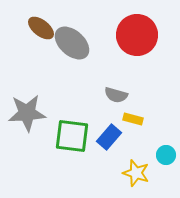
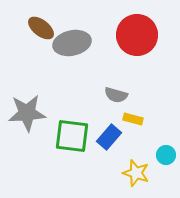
gray ellipse: rotated 54 degrees counterclockwise
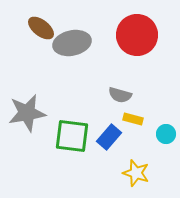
gray semicircle: moved 4 px right
gray star: rotated 6 degrees counterclockwise
cyan circle: moved 21 px up
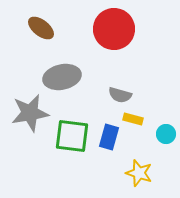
red circle: moved 23 px left, 6 px up
gray ellipse: moved 10 px left, 34 px down
gray star: moved 3 px right
blue rectangle: rotated 25 degrees counterclockwise
yellow star: moved 3 px right
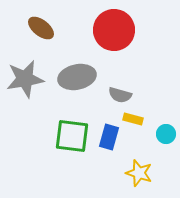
red circle: moved 1 px down
gray ellipse: moved 15 px right
gray star: moved 5 px left, 34 px up
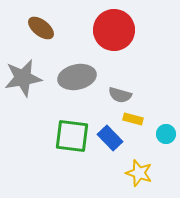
gray star: moved 2 px left, 1 px up
blue rectangle: moved 1 px right, 1 px down; rotated 60 degrees counterclockwise
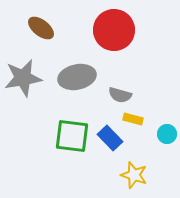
cyan circle: moved 1 px right
yellow star: moved 5 px left, 2 px down
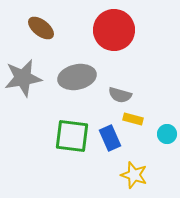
blue rectangle: rotated 20 degrees clockwise
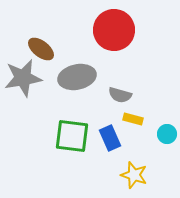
brown ellipse: moved 21 px down
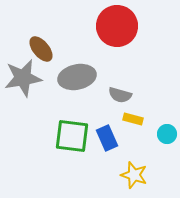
red circle: moved 3 px right, 4 px up
brown ellipse: rotated 12 degrees clockwise
blue rectangle: moved 3 px left
